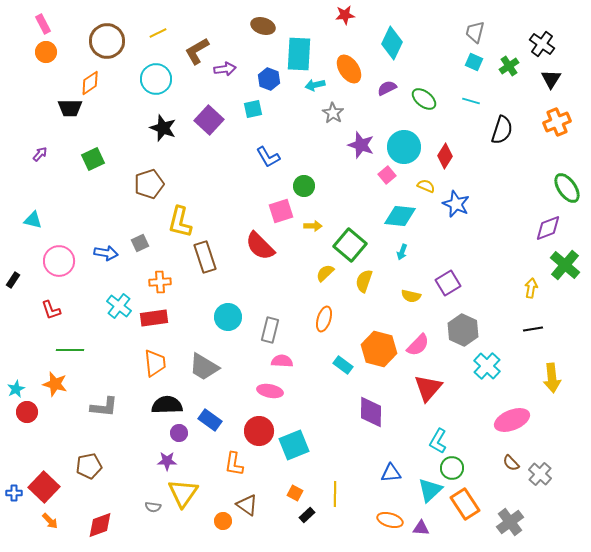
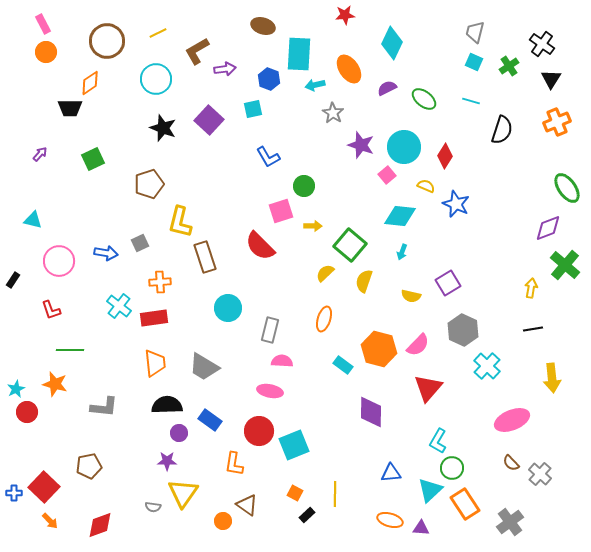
cyan circle at (228, 317): moved 9 px up
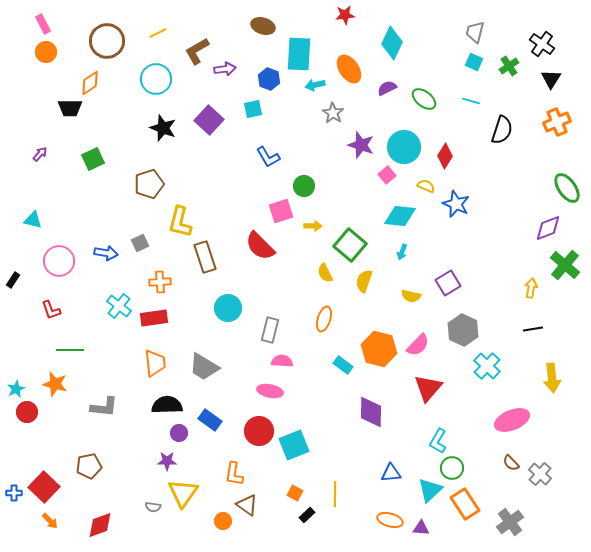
yellow semicircle at (325, 273): rotated 72 degrees counterclockwise
orange L-shape at (234, 464): moved 10 px down
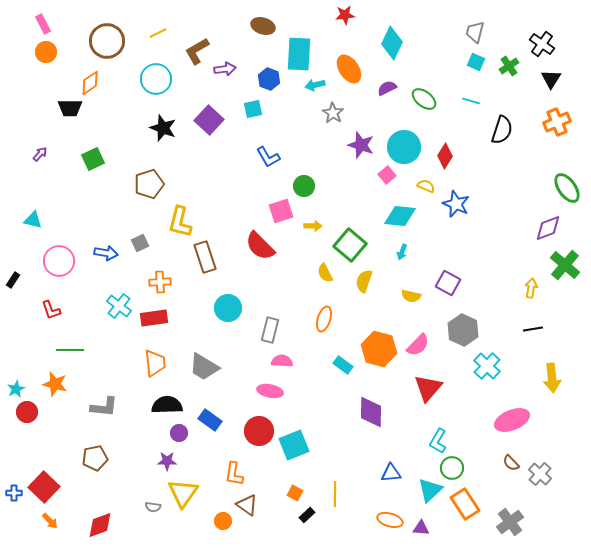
cyan square at (474, 62): moved 2 px right
purple square at (448, 283): rotated 30 degrees counterclockwise
brown pentagon at (89, 466): moved 6 px right, 8 px up
